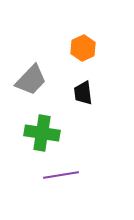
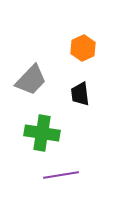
black trapezoid: moved 3 px left, 1 px down
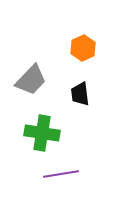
purple line: moved 1 px up
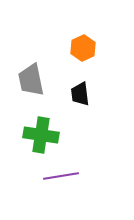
gray trapezoid: rotated 124 degrees clockwise
green cross: moved 1 px left, 2 px down
purple line: moved 2 px down
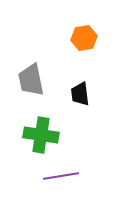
orange hexagon: moved 1 px right, 10 px up; rotated 15 degrees clockwise
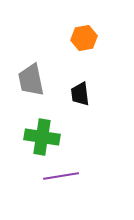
green cross: moved 1 px right, 2 px down
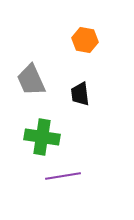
orange hexagon: moved 1 px right, 2 px down; rotated 20 degrees clockwise
gray trapezoid: rotated 12 degrees counterclockwise
purple line: moved 2 px right
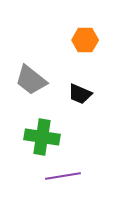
orange hexagon: rotated 10 degrees counterclockwise
gray trapezoid: rotated 28 degrees counterclockwise
black trapezoid: rotated 60 degrees counterclockwise
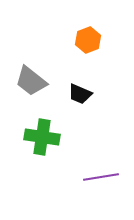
orange hexagon: moved 3 px right; rotated 20 degrees counterclockwise
gray trapezoid: moved 1 px down
purple line: moved 38 px right, 1 px down
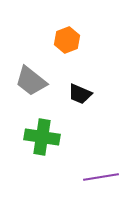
orange hexagon: moved 21 px left
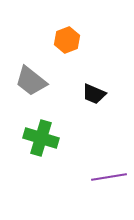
black trapezoid: moved 14 px right
green cross: moved 1 px left, 1 px down; rotated 8 degrees clockwise
purple line: moved 8 px right
